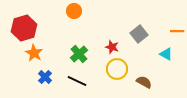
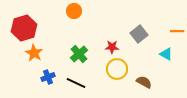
red star: rotated 16 degrees counterclockwise
blue cross: moved 3 px right; rotated 24 degrees clockwise
black line: moved 1 px left, 2 px down
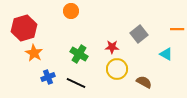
orange circle: moved 3 px left
orange line: moved 2 px up
green cross: rotated 18 degrees counterclockwise
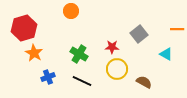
black line: moved 6 px right, 2 px up
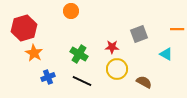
gray square: rotated 18 degrees clockwise
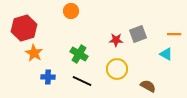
orange line: moved 3 px left, 5 px down
gray square: moved 1 px left
red star: moved 4 px right, 7 px up
blue cross: rotated 24 degrees clockwise
brown semicircle: moved 4 px right, 4 px down
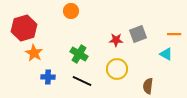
brown semicircle: rotated 112 degrees counterclockwise
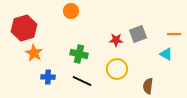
green cross: rotated 18 degrees counterclockwise
